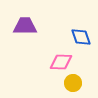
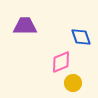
pink diamond: rotated 25 degrees counterclockwise
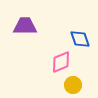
blue diamond: moved 1 px left, 2 px down
yellow circle: moved 2 px down
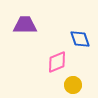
purple trapezoid: moved 1 px up
pink diamond: moved 4 px left
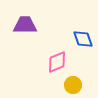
blue diamond: moved 3 px right
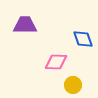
pink diamond: moved 1 px left; rotated 25 degrees clockwise
